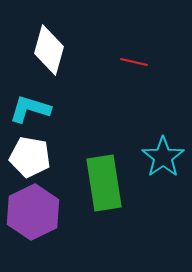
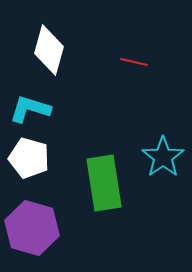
white pentagon: moved 1 px left, 1 px down; rotated 6 degrees clockwise
purple hexagon: moved 1 px left, 16 px down; rotated 18 degrees counterclockwise
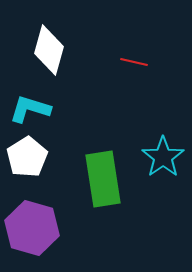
white pentagon: moved 2 px left, 1 px up; rotated 24 degrees clockwise
green rectangle: moved 1 px left, 4 px up
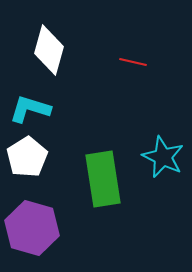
red line: moved 1 px left
cyan star: rotated 12 degrees counterclockwise
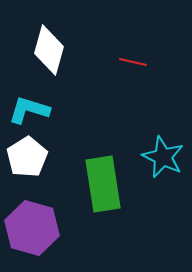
cyan L-shape: moved 1 px left, 1 px down
green rectangle: moved 5 px down
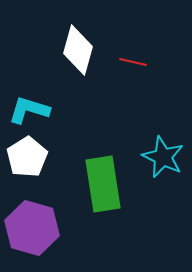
white diamond: moved 29 px right
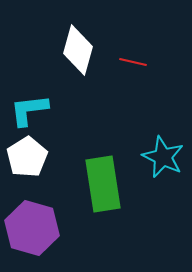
cyan L-shape: rotated 24 degrees counterclockwise
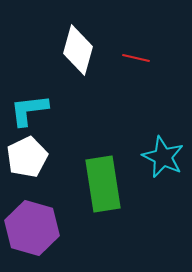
red line: moved 3 px right, 4 px up
white pentagon: rotated 6 degrees clockwise
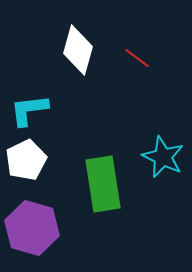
red line: moved 1 px right; rotated 24 degrees clockwise
white pentagon: moved 1 px left, 3 px down
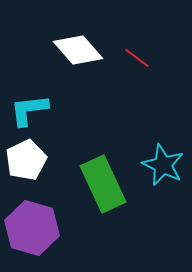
white diamond: rotated 57 degrees counterclockwise
cyan star: moved 8 px down
green rectangle: rotated 16 degrees counterclockwise
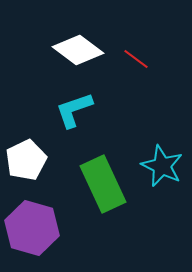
white diamond: rotated 12 degrees counterclockwise
red line: moved 1 px left, 1 px down
cyan L-shape: moved 45 px right; rotated 12 degrees counterclockwise
cyan star: moved 1 px left, 1 px down
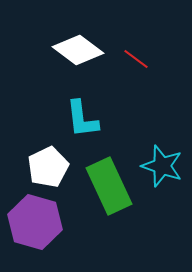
cyan L-shape: moved 8 px right, 9 px down; rotated 78 degrees counterclockwise
white pentagon: moved 22 px right, 7 px down
cyan star: rotated 6 degrees counterclockwise
green rectangle: moved 6 px right, 2 px down
purple hexagon: moved 3 px right, 6 px up
